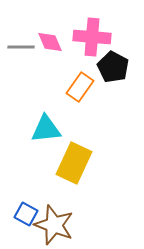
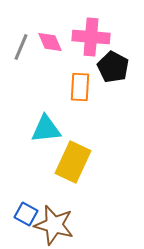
pink cross: moved 1 px left
gray line: rotated 68 degrees counterclockwise
orange rectangle: rotated 32 degrees counterclockwise
yellow rectangle: moved 1 px left, 1 px up
brown star: rotated 6 degrees counterclockwise
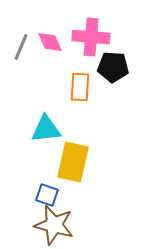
black pentagon: rotated 24 degrees counterclockwise
yellow rectangle: rotated 12 degrees counterclockwise
blue square: moved 21 px right, 19 px up; rotated 10 degrees counterclockwise
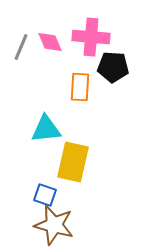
blue square: moved 2 px left
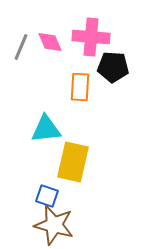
blue square: moved 2 px right, 1 px down
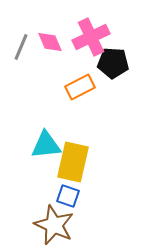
pink cross: rotated 30 degrees counterclockwise
black pentagon: moved 4 px up
orange rectangle: rotated 60 degrees clockwise
cyan triangle: moved 16 px down
blue square: moved 21 px right
brown star: rotated 9 degrees clockwise
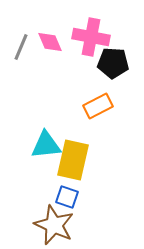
pink cross: rotated 36 degrees clockwise
orange rectangle: moved 18 px right, 19 px down
yellow rectangle: moved 2 px up
blue square: moved 1 px left, 1 px down
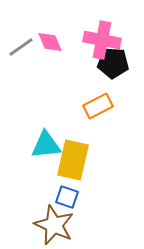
pink cross: moved 11 px right, 3 px down
gray line: rotated 32 degrees clockwise
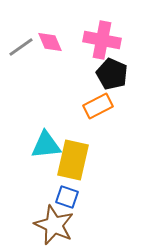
black pentagon: moved 1 px left, 11 px down; rotated 20 degrees clockwise
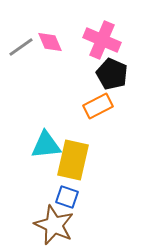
pink cross: rotated 12 degrees clockwise
